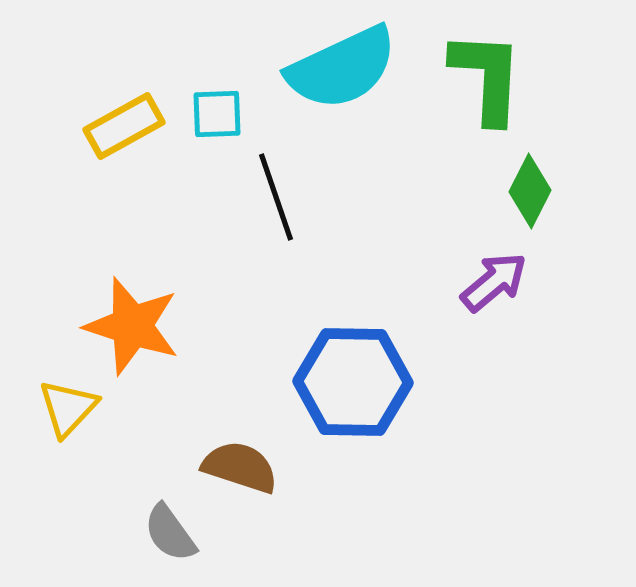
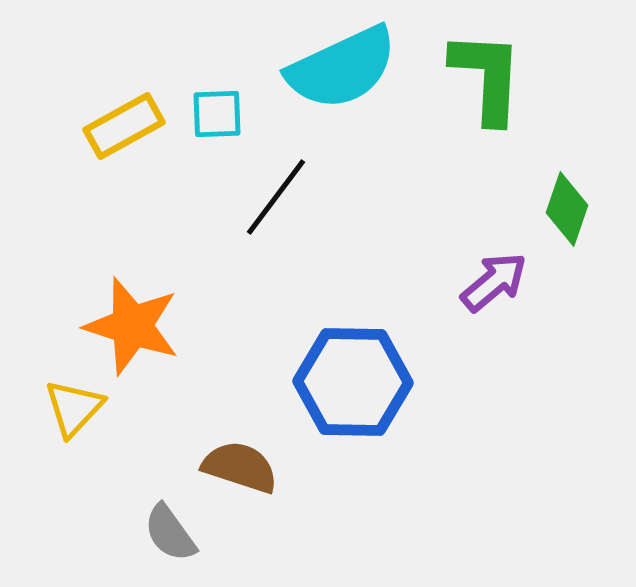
green diamond: moved 37 px right, 18 px down; rotated 8 degrees counterclockwise
black line: rotated 56 degrees clockwise
yellow triangle: moved 6 px right
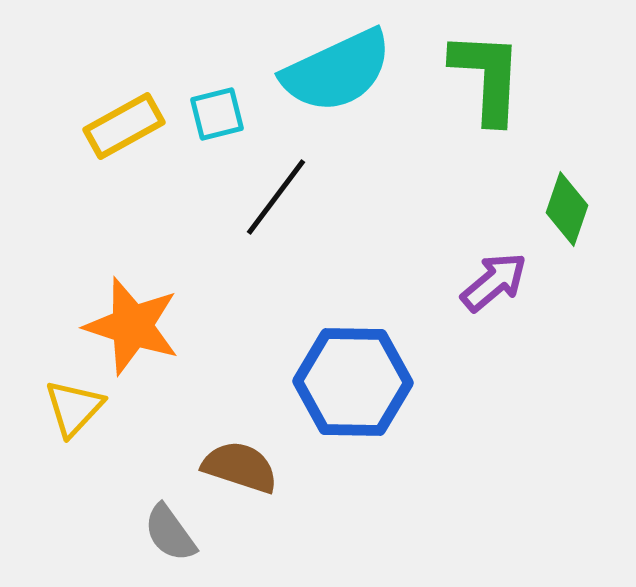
cyan semicircle: moved 5 px left, 3 px down
cyan square: rotated 12 degrees counterclockwise
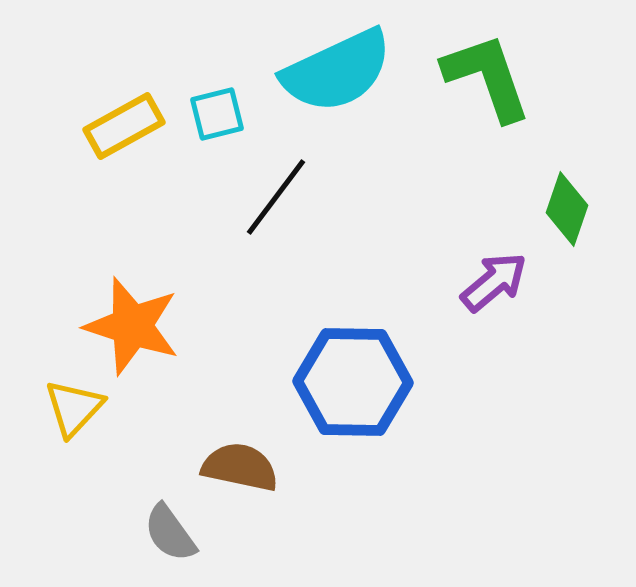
green L-shape: rotated 22 degrees counterclockwise
brown semicircle: rotated 6 degrees counterclockwise
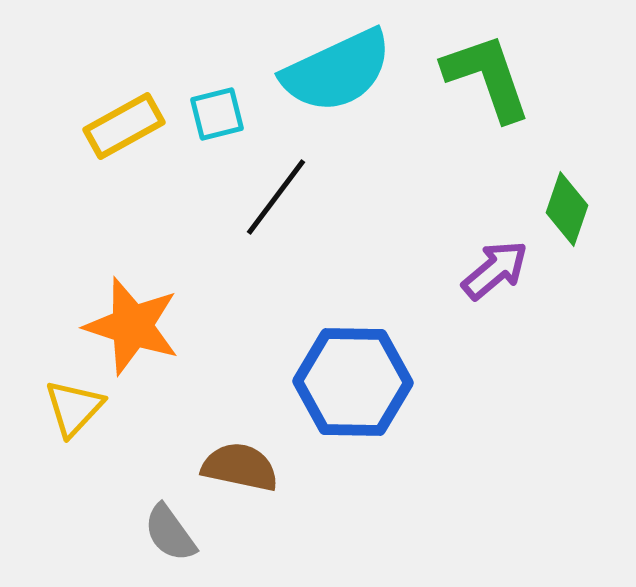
purple arrow: moved 1 px right, 12 px up
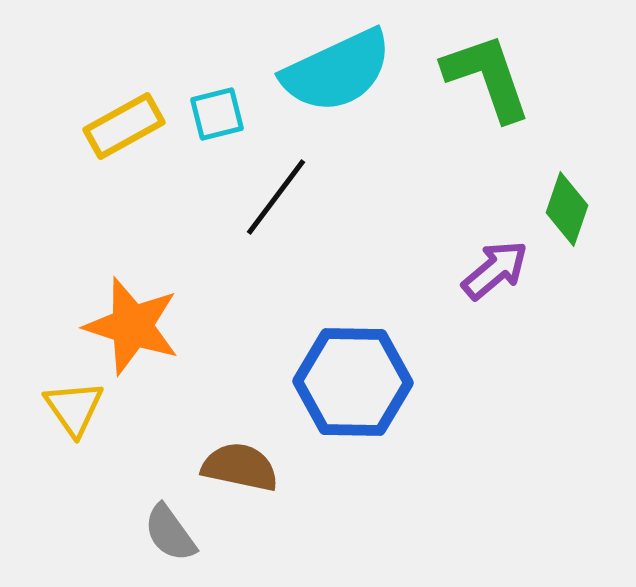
yellow triangle: rotated 18 degrees counterclockwise
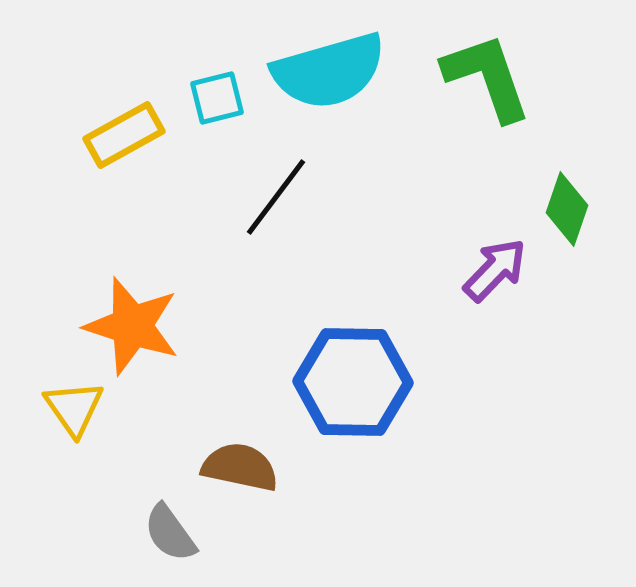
cyan semicircle: moved 8 px left; rotated 9 degrees clockwise
cyan square: moved 16 px up
yellow rectangle: moved 9 px down
purple arrow: rotated 6 degrees counterclockwise
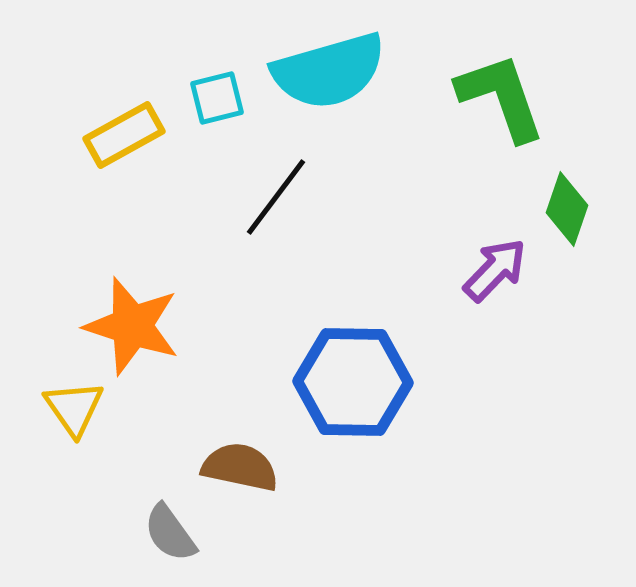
green L-shape: moved 14 px right, 20 px down
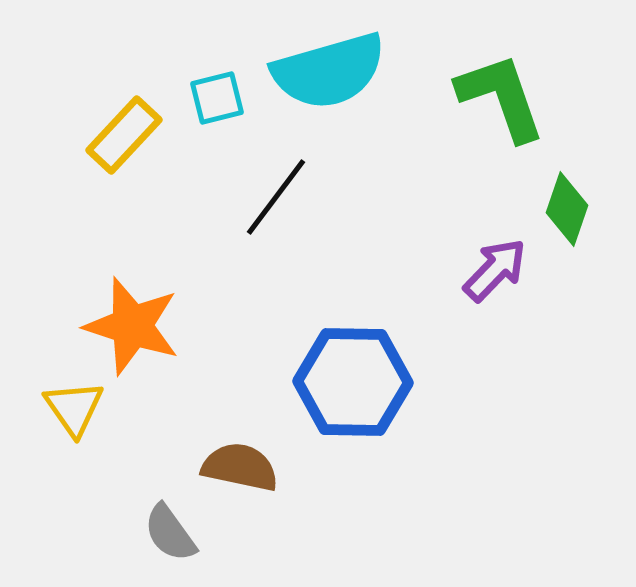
yellow rectangle: rotated 18 degrees counterclockwise
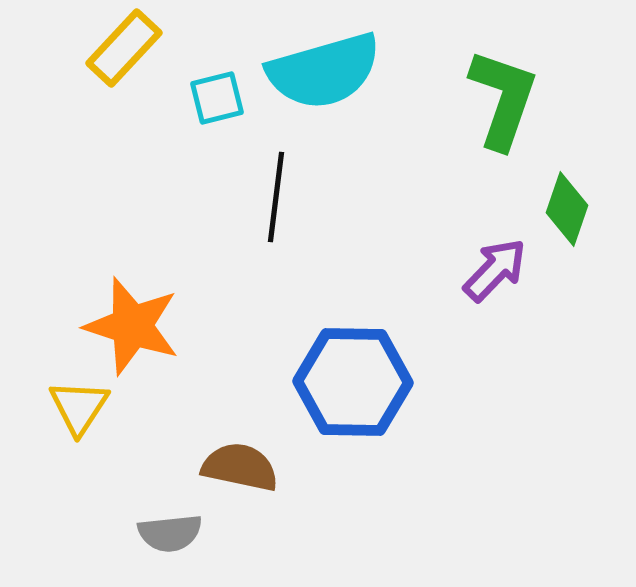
cyan semicircle: moved 5 px left
green L-shape: moved 2 px right, 2 px down; rotated 38 degrees clockwise
yellow rectangle: moved 87 px up
black line: rotated 30 degrees counterclockwise
yellow triangle: moved 5 px right, 1 px up; rotated 8 degrees clockwise
gray semicircle: rotated 60 degrees counterclockwise
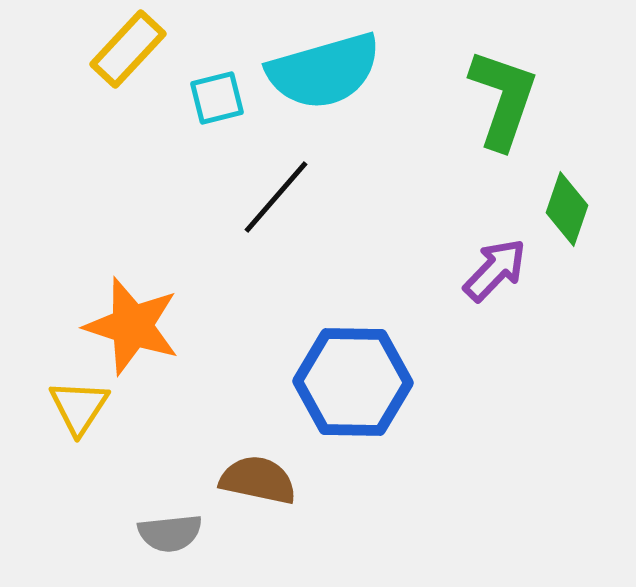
yellow rectangle: moved 4 px right, 1 px down
black line: rotated 34 degrees clockwise
brown semicircle: moved 18 px right, 13 px down
